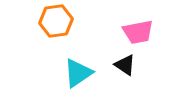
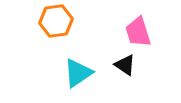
pink trapezoid: rotated 84 degrees clockwise
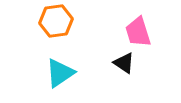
black triangle: moved 1 px left, 2 px up
cyan triangle: moved 18 px left
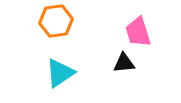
black triangle: rotated 40 degrees counterclockwise
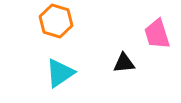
orange hexagon: rotated 24 degrees clockwise
pink trapezoid: moved 19 px right, 2 px down
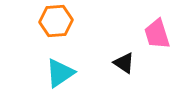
orange hexagon: rotated 20 degrees counterclockwise
black triangle: rotated 40 degrees clockwise
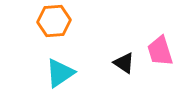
orange hexagon: moved 2 px left
pink trapezoid: moved 3 px right, 17 px down
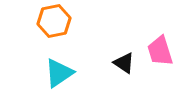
orange hexagon: rotated 8 degrees counterclockwise
cyan triangle: moved 1 px left
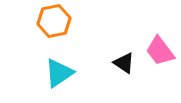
pink trapezoid: rotated 20 degrees counterclockwise
